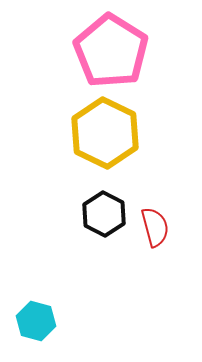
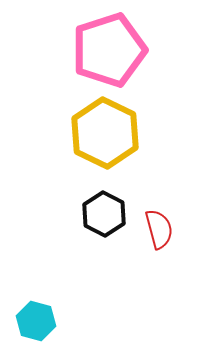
pink pentagon: moved 2 px left, 1 px up; rotated 22 degrees clockwise
red semicircle: moved 4 px right, 2 px down
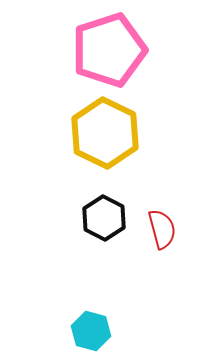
black hexagon: moved 4 px down
red semicircle: moved 3 px right
cyan hexagon: moved 55 px right, 10 px down
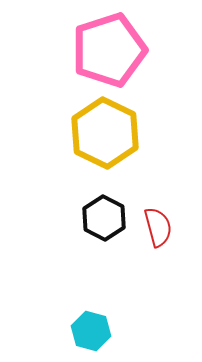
red semicircle: moved 4 px left, 2 px up
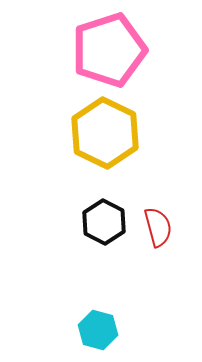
black hexagon: moved 4 px down
cyan hexagon: moved 7 px right, 1 px up
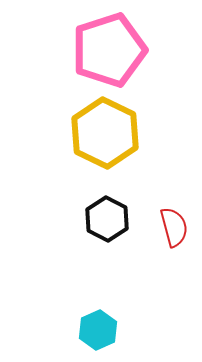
black hexagon: moved 3 px right, 3 px up
red semicircle: moved 16 px right
cyan hexagon: rotated 21 degrees clockwise
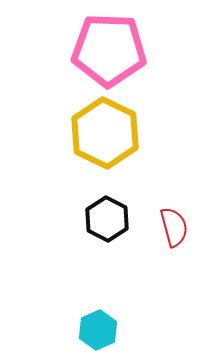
pink pentagon: rotated 20 degrees clockwise
